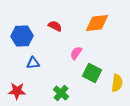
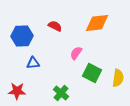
yellow semicircle: moved 1 px right, 5 px up
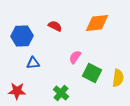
pink semicircle: moved 1 px left, 4 px down
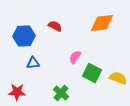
orange diamond: moved 5 px right
blue hexagon: moved 2 px right
yellow semicircle: rotated 78 degrees counterclockwise
red star: moved 1 px down
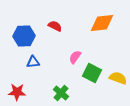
blue triangle: moved 1 px up
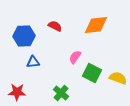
orange diamond: moved 6 px left, 2 px down
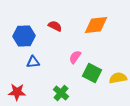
yellow semicircle: rotated 30 degrees counterclockwise
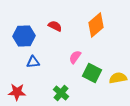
orange diamond: rotated 35 degrees counterclockwise
